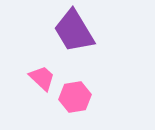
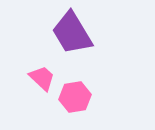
purple trapezoid: moved 2 px left, 2 px down
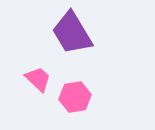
pink trapezoid: moved 4 px left, 1 px down
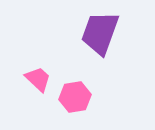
purple trapezoid: moved 28 px right; rotated 51 degrees clockwise
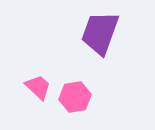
pink trapezoid: moved 8 px down
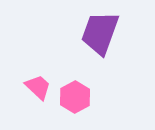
pink hexagon: rotated 20 degrees counterclockwise
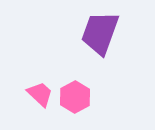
pink trapezoid: moved 2 px right, 7 px down
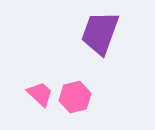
pink hexagon: rotated 16 degrees clockwise
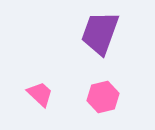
pink hexagon: moved 28 px right
